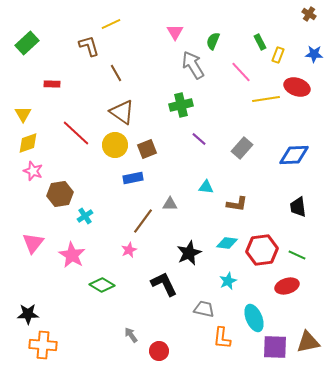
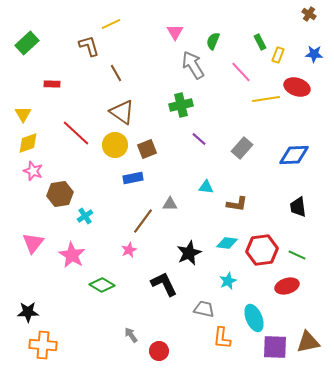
black star at (28, 314): moved 2 px up
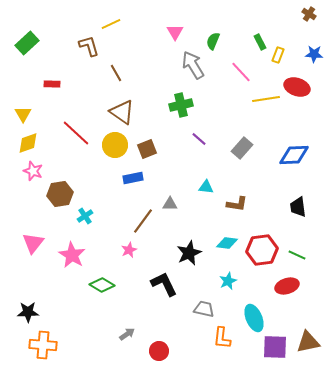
gray arrow at (131, 335): moved 4 px left, 1 px up; rotated 91 degrees clockwise
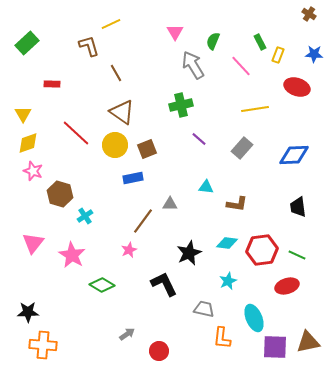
pink line at (241, 72): moved 6 px up
yellow line at (266, 99): moved 11 px left, 10 px down
brown hexagon at (60, 194): rotated 25 degrees clockwise
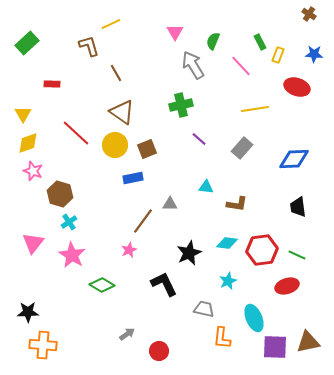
blue diamond at (294, 155): moved 4 px down
cyan cross at (85, 216): moved 16 px left, 6 px down
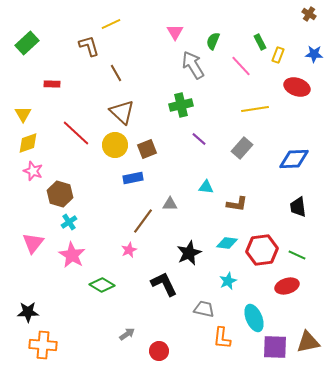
brown triangle at (122, 112): rotated 8 degrees clockwise
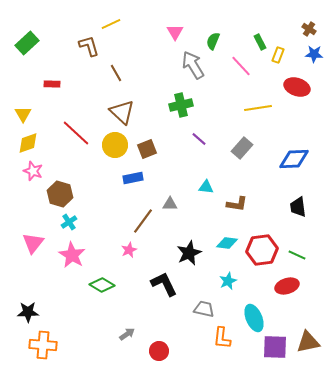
brown cross at (309, 14): moved 15 px down
yellow line at (255, 109): moved 3 px right, 1 px up
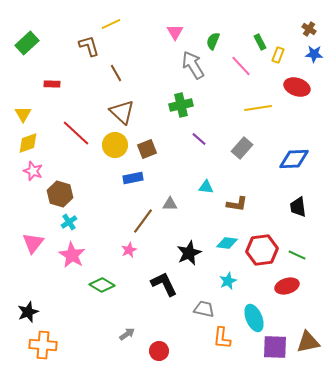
black star at (28, 312): rotated 20 degrees counterclockwise
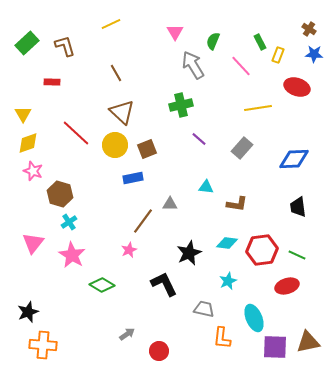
brown L-shape at (89, 46): moved 24 px left
red rectangle at (52, 84): moved 2 px up
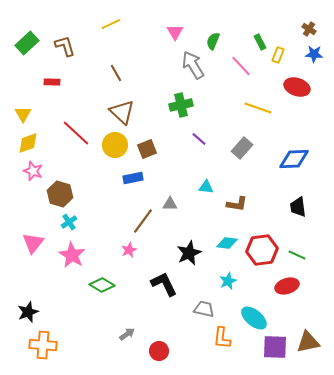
yellow line at (258, 108): rotated 28 degrees clockwise
cyan ellipse at (254, 318): rotated 28 degrees counterclockwise
